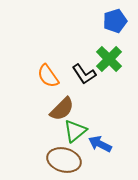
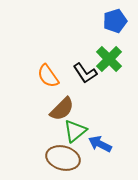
black L-shape: moved 1 px right, 1 px up
brown ellipse: moved 1 px left, 2 px up
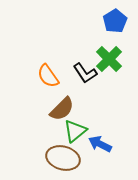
blue pentagon: rotated 15 degrees counterclockwise
